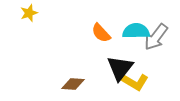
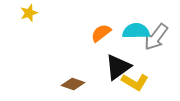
orange semicircle: rotated 95 degrees clockwise
black triangle: moved 2 px left, 1 px up; rotated 16 degrees clockwise
brown diamond: rotated 15 degrees clockwise
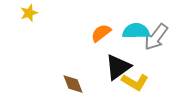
brown diamond: rotated 50 degrees clockwise
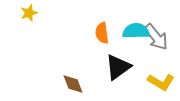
orange semicircle: moved 1 px right; rotated 60 degrees counterclockwise
gray arrow: rotated 76 degrees counterclockwise
yellow L-shape: moved 26 px right
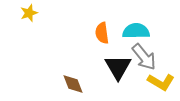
gray arrow: moved 12 px left, 20 px down
black triangle: rotated 24 degrees counterclockwise
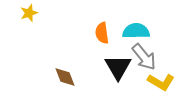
brown diamond: moved 8 px left, 7 px up
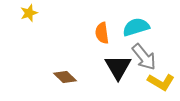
cyan semicircle: moved 4 px up; rotated 16 degrees counterclockwise
brown diamond: rotated 25 degrees counterclockwise
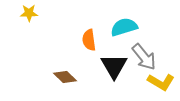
yellow star: rotated 18 degrees clockwise
cyan semicircle: moved 12 px left
orange semicircle: moved 13 px left, 7 px down
black triangle: moved 4 px left, 1 px up
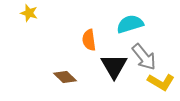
yellow star: rotated 18 degrees clockwise
cyan semicircle: moved 6 px right, 3 px up
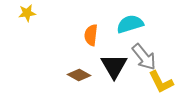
yellow star: moved 2 px left; rotated 24 degrees counterclockwise
orange semicircle: moved 2 px right, 5 px up; rotated 15 degrees clockwise
brown diamond: moved 14 px right, 2 px up; rotated 15 degrees counterclockwise
yellow L-shape: rotated 32 degrees clockwise
